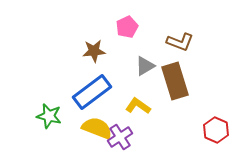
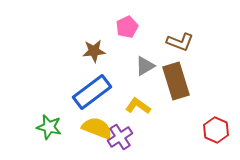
brown rectangle: moved 1 px right
green star: moved 11 px down
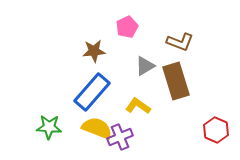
blue rectangle: rotated 12 degrees counterclockwise
green star: rotated 10 degrees counterclockwise
purple cross: rotated 10 degrees clockwise
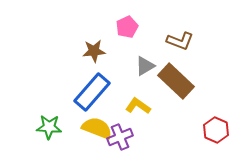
brown L-shape: moved 1 px up
brown rectangle: rotated 30 degrees counterclockwise
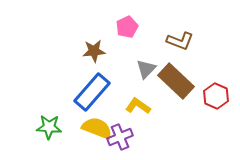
gray triangle: moved 1 px right, 3 px down; rotated 15 degrees counterclockwise
red hexagon: moved 34 px up
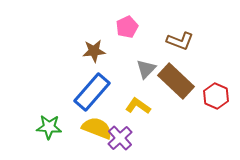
purple cross: moved 1 px down; rotated 20 degrees counterclockwise
